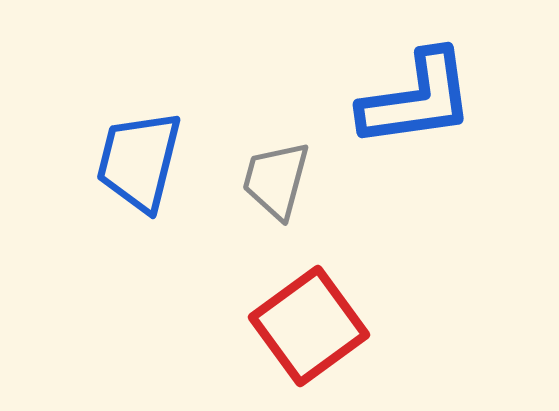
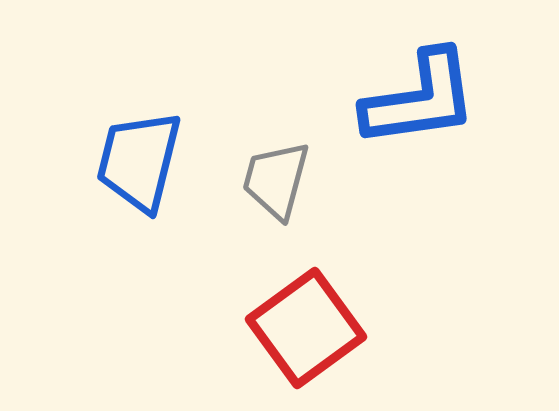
blue L-shape: moved 3 px right
red square: moved 3 px left, 2 px down
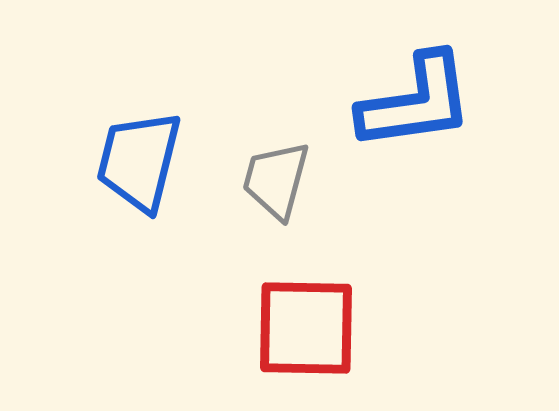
blue L-shape: moved 4 px left, 3 px down
red square: rotated 37 degrees clockwise
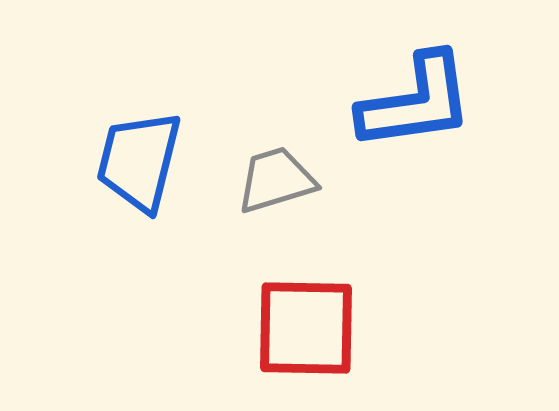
gray trapezoid: rotated 58 degrees clockwise
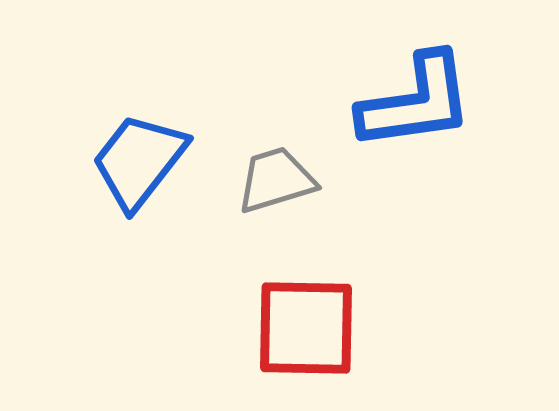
blue trapezoid: rotated 24 degrees clockwise
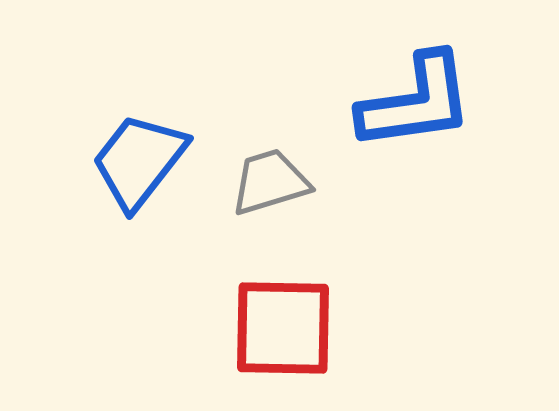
gray trapezoid: moved 6 px left, 2 px down
red square: moved 23 px left
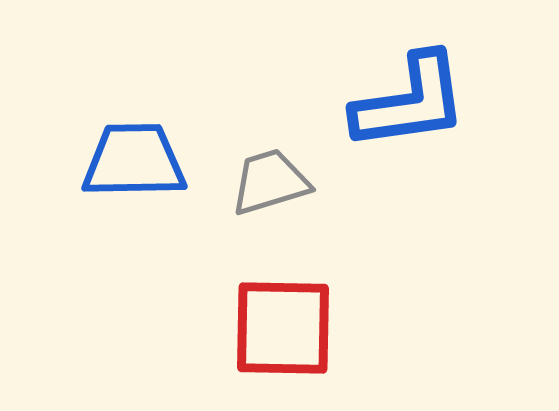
blue L-shape: moved 6 px left
blue trapezoid: moved 5 px left; rotated 51 degrees clockwise
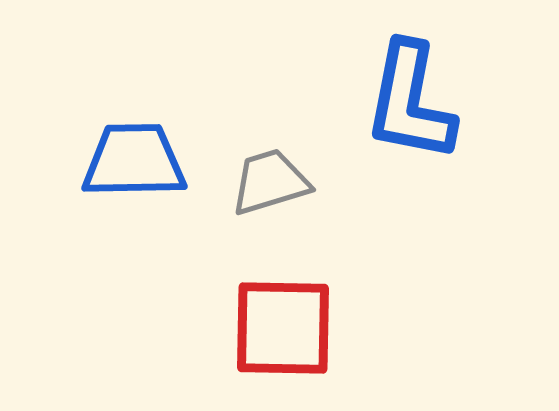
blue L-shape: rotated 109 degrees clockwise
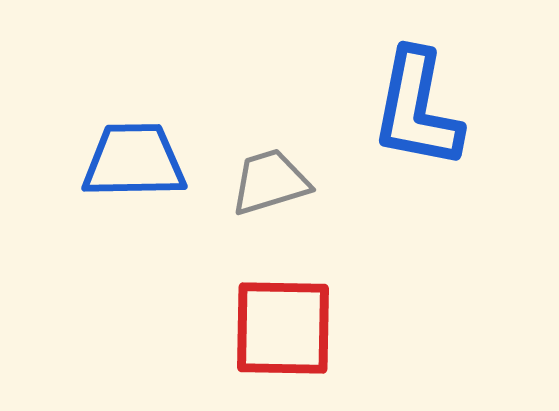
blue L-shape: moved 7 px right, 7 px down
